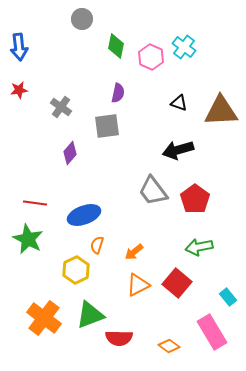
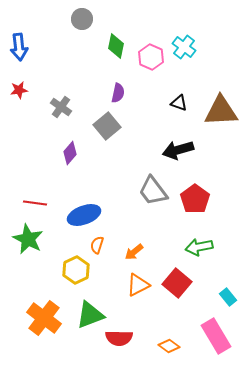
gray square: rotated 32 degrees counterclockwise
pink rectangle: moved 4 px right, 4 px down
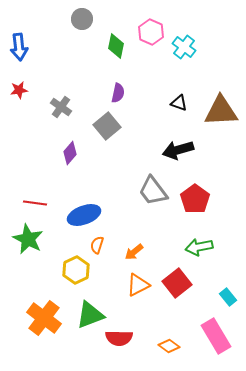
pink hexagon: moved 25 px up
red square: rotated 12 degrees clockwise
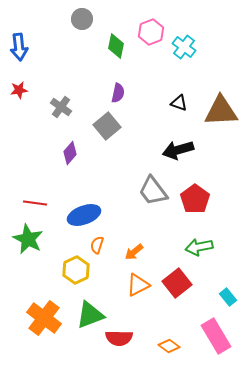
pink hexagon: rotated 15 degrees clockwise
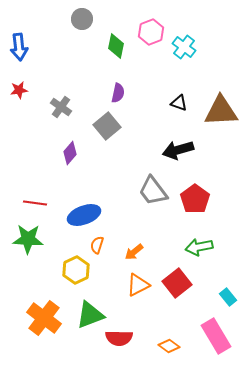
green star: rotated 24 degrees counterclockwise
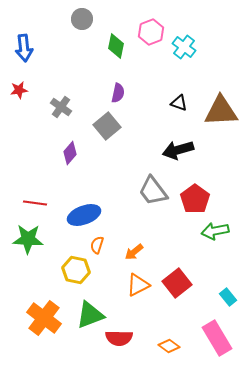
blue arrow: moved 5 px right, 1 px down
green arrow: moved 16 px right, 16 px up
yellow hexagon: rotated 24 degrees counterclockwise
pink rectangle: moved 1 px right, 2 px down
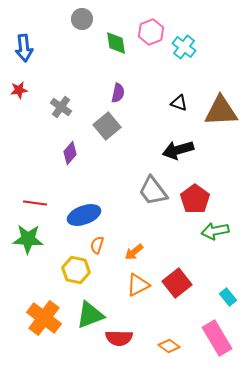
green diamond: moved 3 px up; rotated 20 degrees counterclockwise
